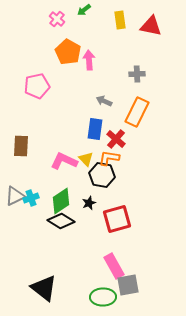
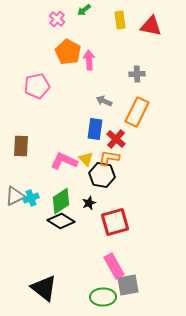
red square: moved 2 px left, 3 px down
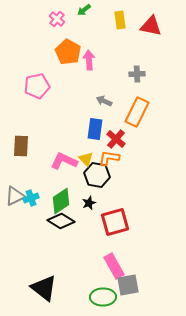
black hexagon: moved 5 px left
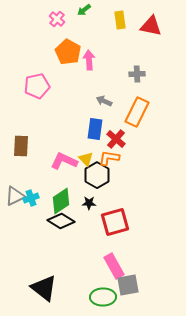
black hexagon: rotated 20 degrees clockwise
black star: rotated 24 degrees clockwise
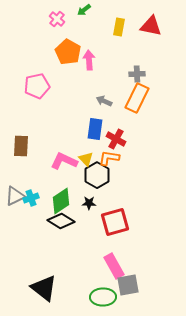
yellow rectangle: moved 1 px left, 7 px down; rotated 18 degrees clockwise
orange rectangle: moved 14 px up
red cross: rotated 12 degrees counterclockwise
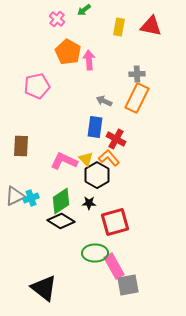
blue rectangle: moved 2 px up
orange L-shape: rotated 40 degrees clockwise
green ellipse: moved 8 px left, 44 px up
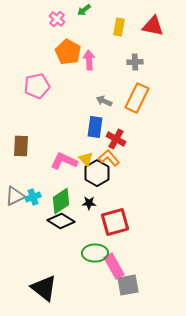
red triangle: moved 2 px right
gray cross: moved 2 px left, 12 px up
black hexagon: moved 2 px up
cyan cross: moved 2 px right, 1 px up
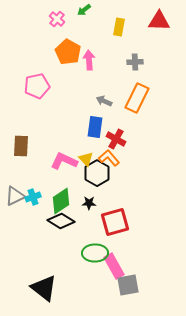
red triangle: moved 6 px right, 5 px up; rotated 10 degrees counterclockwise
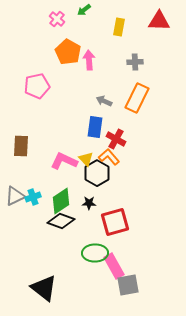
orange L-shape: moved 1 px up
black diamond: rotated 12 degrees counterclockwise
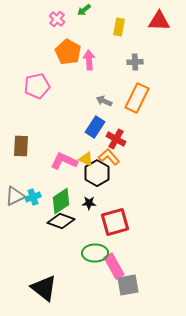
blue rectangle: rotated 25 degrees clockwise
yellow triangle: rotated 21 degrees counterclockwise
